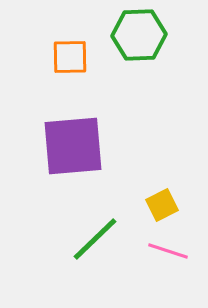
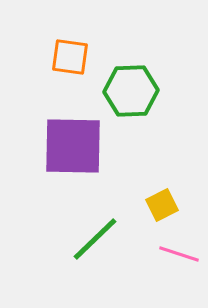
green hexagon: moved 8 px left, 56 px down
orange square: rotated 9 degrees clockwise
purple square: rotated 6 degrees clockwise
pink line: moved 11 px right, 3 px down
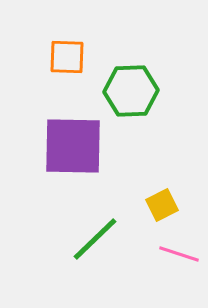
orange square: moved 3 px left; rotated 6 degrees counterclockwise
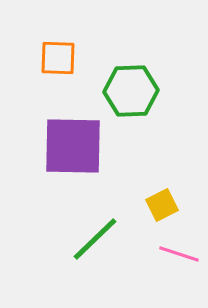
orange square: moved 9 px left, 1 px down
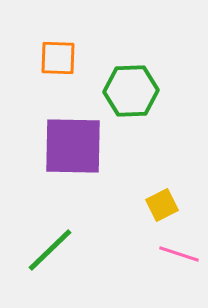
green line: moved 45 px left, 11 px down
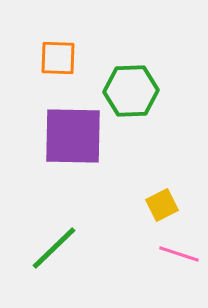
purple square: moved 10 px up
green line: moved 4 px right, 2 px up
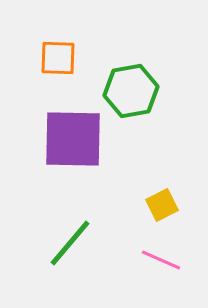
green hexagon: rotated 8 degrees counterclockwise
purple square: moved 3 px down
green line: moved 16 px right, 5 px up; rotated 6 degrees counterclockwise
pink line: moved 18 px left, 6 px down; rotated 6 degrees clockwise
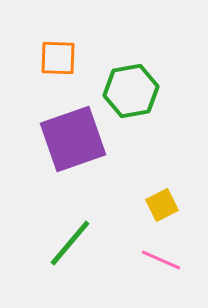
purple square: rotated 20 degrees counterclockwise
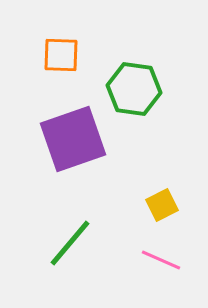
orange square: moved 3 px right, 3 px up
green hexagon: moved 3 px right, 2 px up; rotated 18 degrees clockwise
